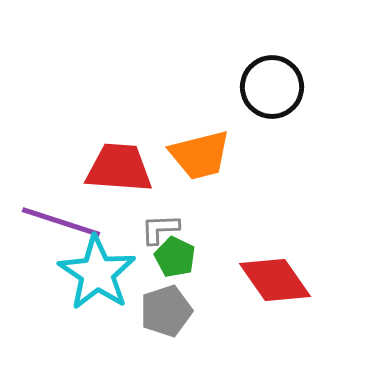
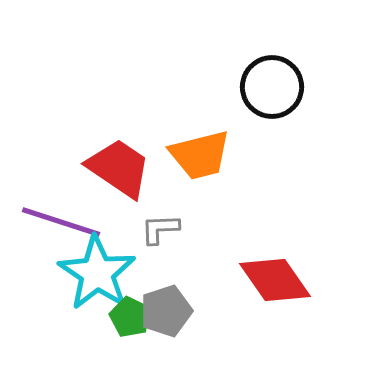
red trapezoid: rotated 30 degrees clockwise
green pentagon: moved 45 px left, 60 px down
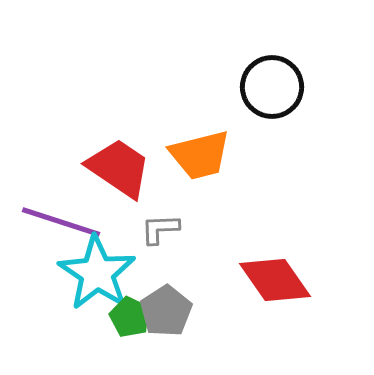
gray pentagon: rotated 15 degrees counterclockwise
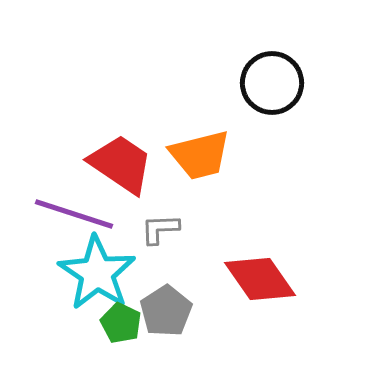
black circle: moved 4 px up
red trapezoid: moved 2 px right, 4 px up
purple line: moved 13 px right, 8 px up
red diamond: moved 15 px left, 1 px up
green pentagon: moved 9 px left, 6 px down
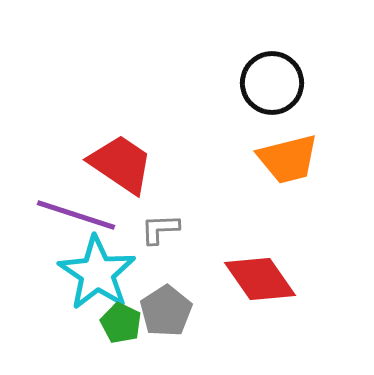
orange trapezoid: moved 88 px right, 4 px down
purple line: moved 2 px right, 1 px down
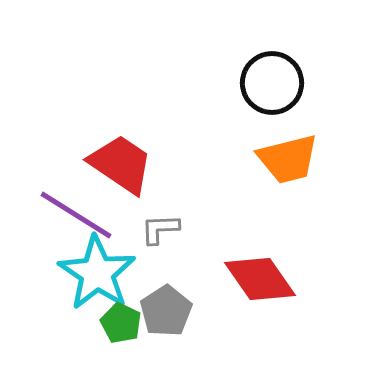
purple line: rotated 14 degrees clockwise
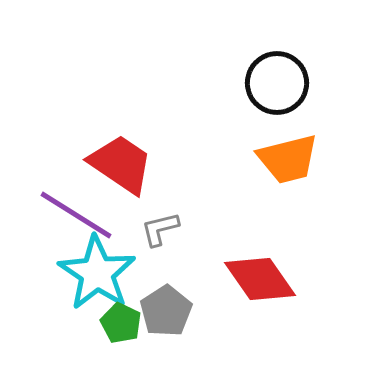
black circle: moved 5 px right
gray L-shape: rotated 12 degrees counterclockwise
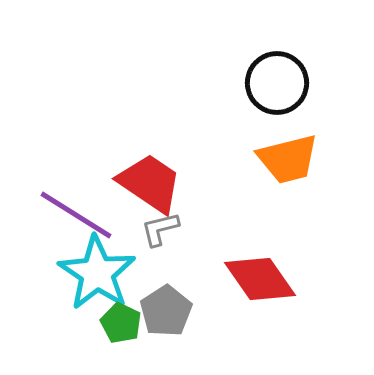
red trapezoid: moved 29 px right, 19 px down
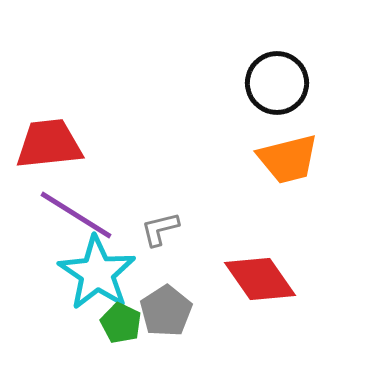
red trapezoid: moved 101 px left, 39 px up; rotated 40 degrees counterclockwise
